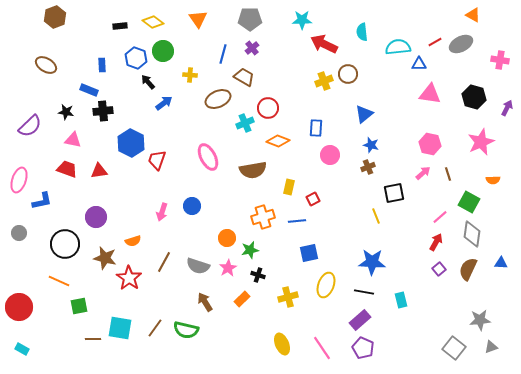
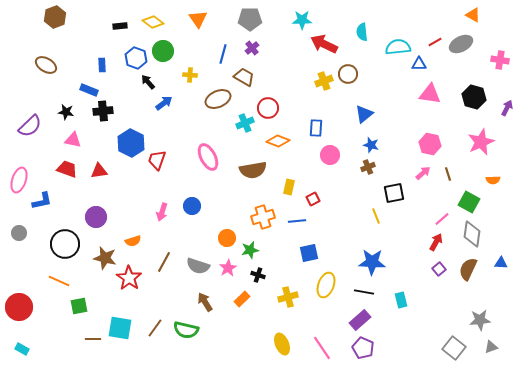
pink line at (440, 217): moved 2 px right, 2 px down
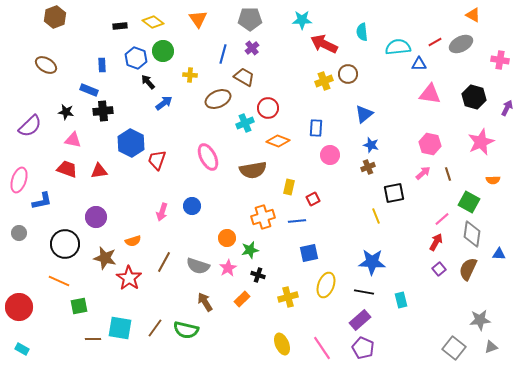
blue triangle at (501, 263): moved 2 px left, 9 px up
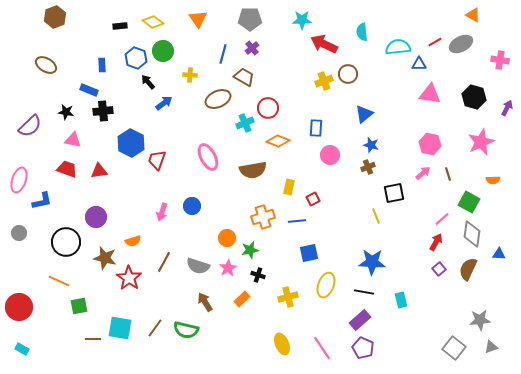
black circle at (65, 244): moved 1 px right, 2 px up
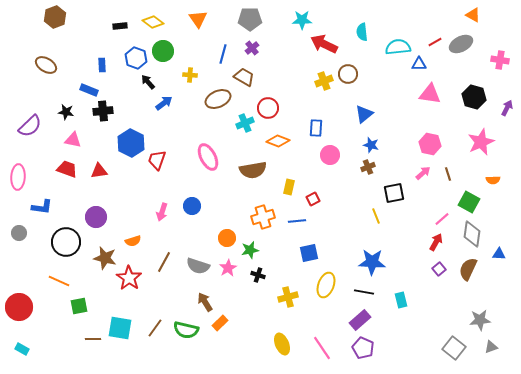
pink ellipse at (19, 180): moved 1 px left, 3 px up; rotated 15 degrees counterclockwise
blue L-shape at (42, 201): moved 6 px down; rotated 20 degrees clockwise
orange rectangle at (242, 299): moved 22 px left, 24 px down
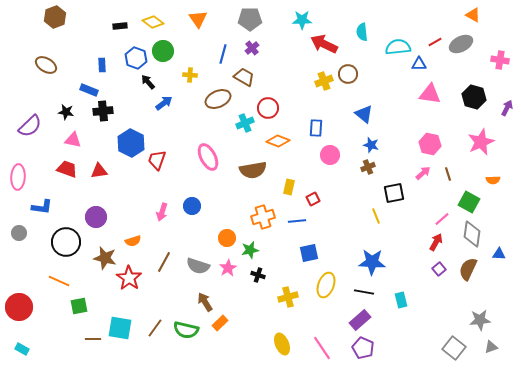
blue triangle at (364, 114): rotated 42 degrees counterclockwise
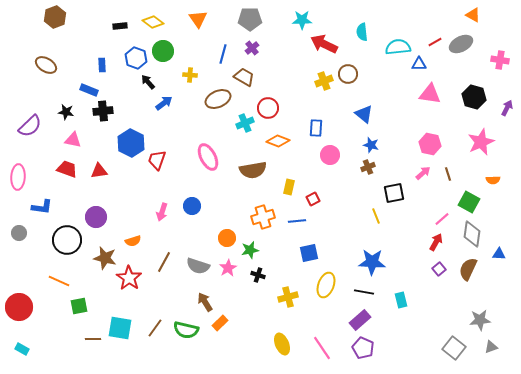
black circle at (66, 242): moved 1 px right, 2 px up
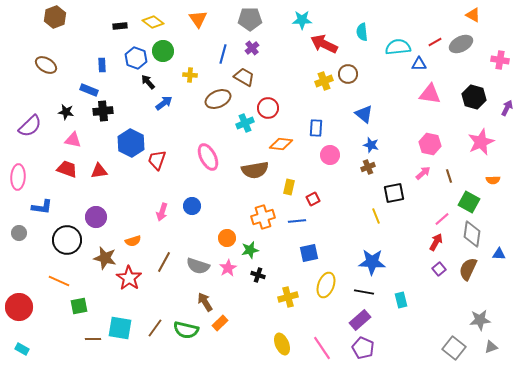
orange diamond at (278, 141): moved 3 px right, 3 px down; rotated 15 degrees counterclockwise
brown semicircle at (253, 170): moved 2 px right
brown line at (448, 174): moved 1 px right, 2 px down
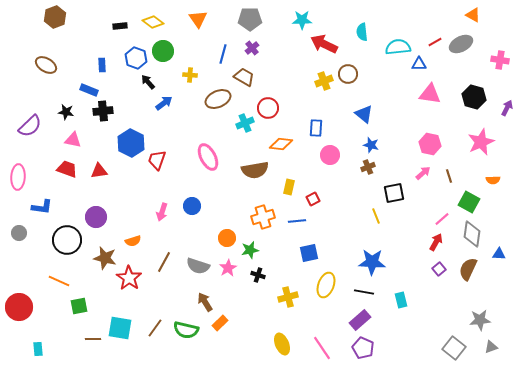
cyan rectangle at (22, 349): moved 16 px right; rotated 56 degrees clockwise
